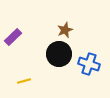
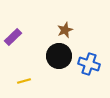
black circle: moved 2 px down
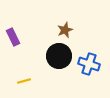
purple rectangle: rotated 72 degrees counterclockwise
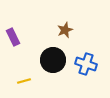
black circle: moved 6 px left, 4 px down
blue cross: moved 3 px left
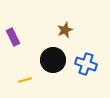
yellow line: moved 1 px right, 1 px up
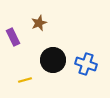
brown star: moved 26 px left, 7 px up
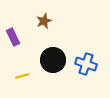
brown star: moved 5 px right, 2 px up
yellow line: moved 3 px left, 4 px up
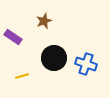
purple rectangle: rotated 30 degrees counterclockwise
black circle: moved 1 px right, 2 px up
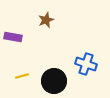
brown star: moved 2 px right, 1 px up
purple rectangle: rotated 24 degrees counterclockwise
black circle: moved 23 px down
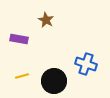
brown star: rotated 21 degrees counterclockwise
purple rectangle: moved 6 px right, 2 px down
